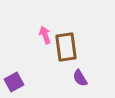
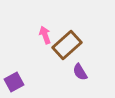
brown rectangle: moved 1 px right, 2 px up; rotated 56 degrees clockwise
purple semicircle: moved 6 px up
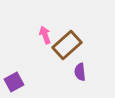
purple semicircle: rotated 24 degrees clockwise
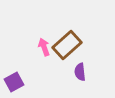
pink arrow: moved 1 px left, 12 px down
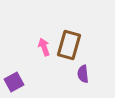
brown rectangle: moved 2 px right; rotated 32 degrees counterclockwise
purple semicircle: moved 3 px right, 2 px down
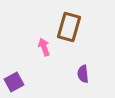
brown rectangle: moved 18 px up
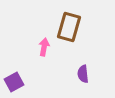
pink arrow: rotated 30 degrees clockwise
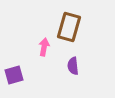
purple semicircle: moved 10 px left, 8 px up
purple square: moved 7 px up; rotated 12 degrees clockwise
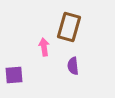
pink arrow: rotated 18 degrees counterclockwise
purple square: rotated 12 degrees clockwise
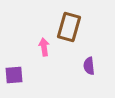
purple semicircle: moved 16 px right
